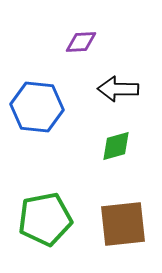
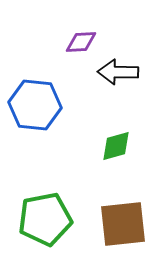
black arrow: moved 17 px up
blue hexagon: moved 2 px left, 2 px up
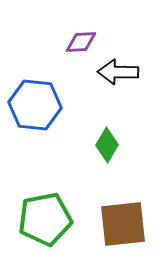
green diamond: moved 9 px left, 1 px up; rotated 44 degrees counterclockwise
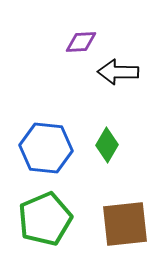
blue hexagon: moved 11 px right, 43 px down
green pentagon: rotated 12 degrees counterclockwise
brown square: moved 2 px right
